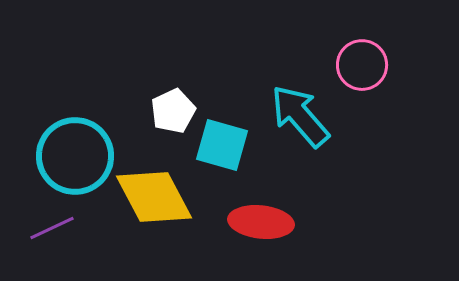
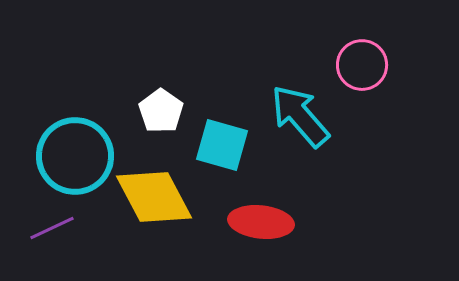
white pentagon: moved 12 px left; rotated 12 degrees counterclockwise
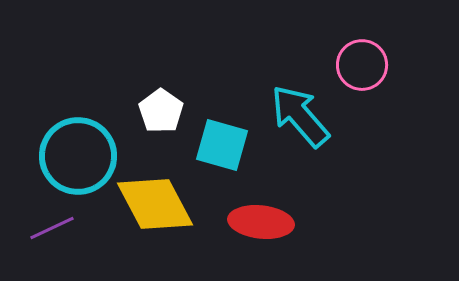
cyan circle: moved 3 px right
yellow diamond: moved 1 px right, 7 px down
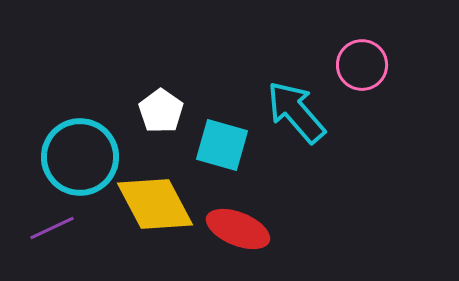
cyan arrow: moved 4 px left, 4 px up
cyan circle: moved 2 px right, 1 px down
red ellipse: moved 23 px left, 7 px down; rotated 16 degrees clockwise
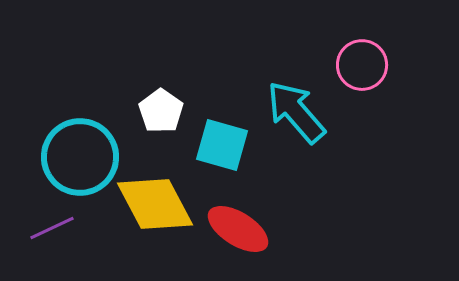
red ellipse: rotated 10 degrees clockwise
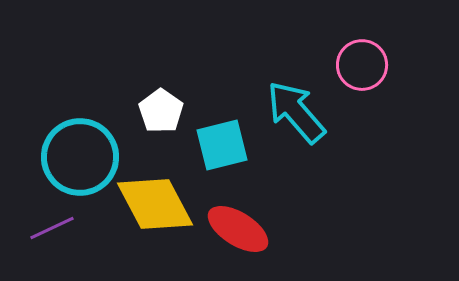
cyan square: rotated 30 degrees counterclockwise
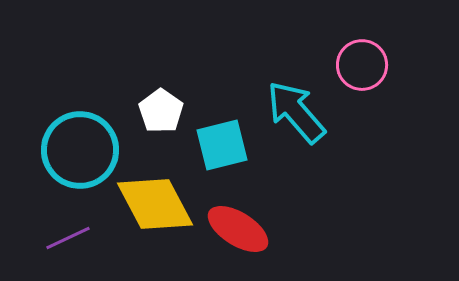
cyan circle: moved 7 px up
purple line: moved 16 px right, 10 px down
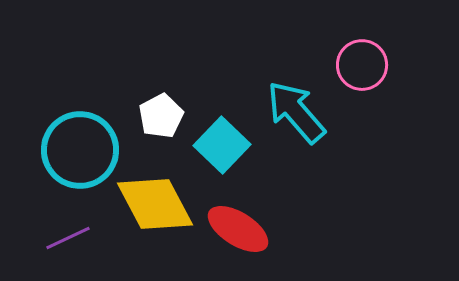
white pentagon: moved 5 px down; rotated 9 degrees clockwise
cyan square: rotated 32 degrees counterclockwise
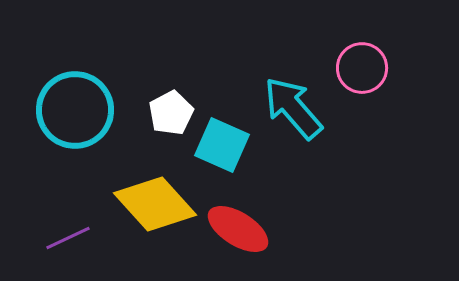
pink circle: moved 3 px down
cyan arrow: moved 3 px left, 4 px up
white pentagon: moved 10 px right, 3 px up
cyan square: rotated 20 degrees counterclockwise
cyan circle: moved 5 px left, 40 px up
yellow diamond: rotated 14 degrees counterclockwise
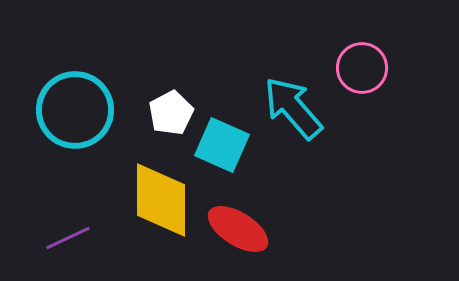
yellow diamond: moved 6 px right, 4 px up; rotated 42 degrees clockwise
